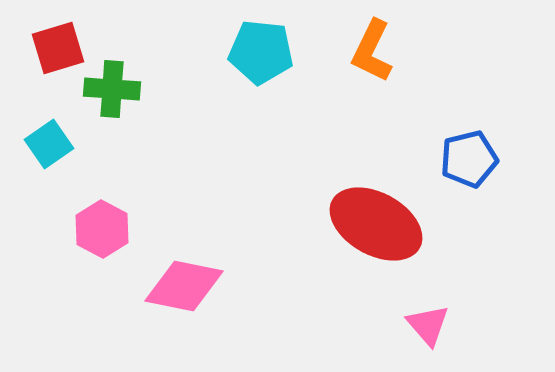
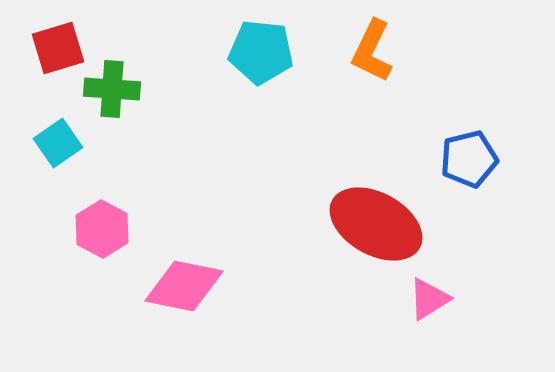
cyan square: moved 9 px right, 1 px up
pink triangle: moved 1 px right, 26 px up; rotated 39 degrees clockwise
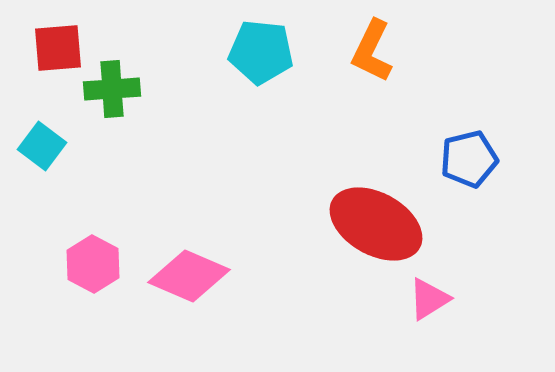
red square: rotated 12 degrees clockwise
green cross: rotated 8 degrees counterclockwise
cyan square: moved 16 px left, 3 px down; rotated 18 degrees counterclockwise
pink hexagon: moved 9 px left, 35 px down
pink diamond: moved 5 px right, 10 px up; rotated 12 degrees clockwise
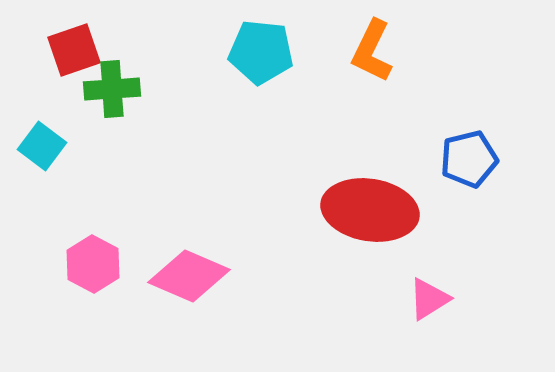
red square: moved 16 px right, 2 px down; rotated 14 degrees counterclockwise
red ellipse: moved 6 px left, 14 px up; rotated 20 degrees counterclockwise
